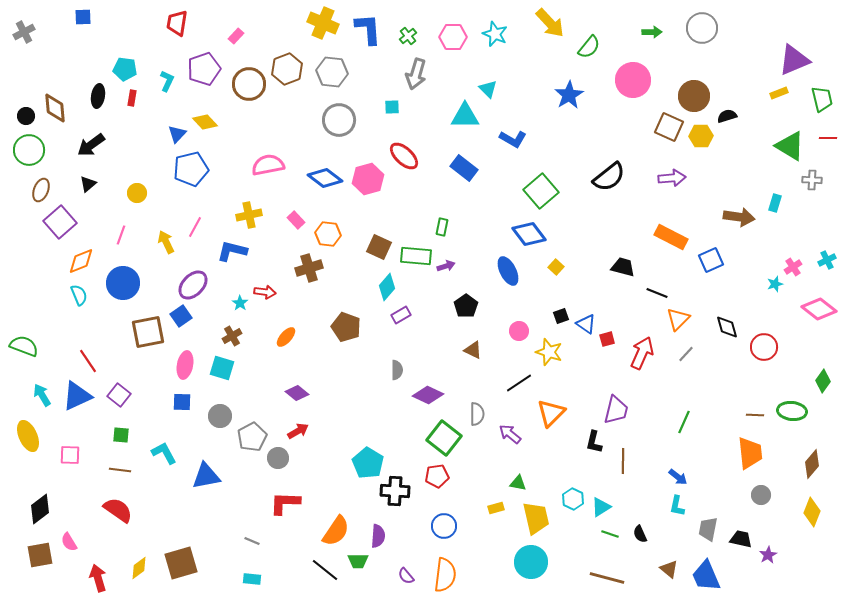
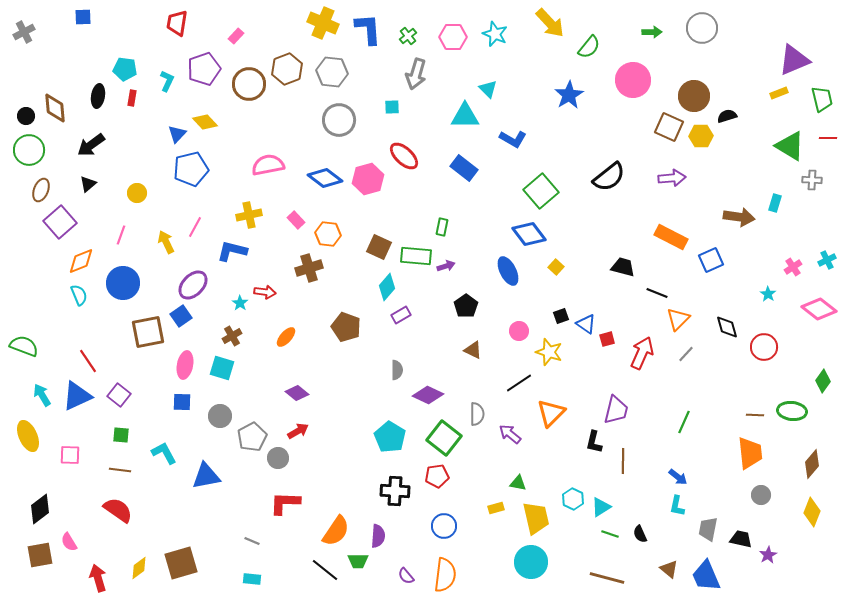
cyan star at (775, 284): moved 7 px left, 10 px down; rotated 21 degrees counterclockwise
cyan pentagon at (368, 463): moved 22 px right, 26 px up
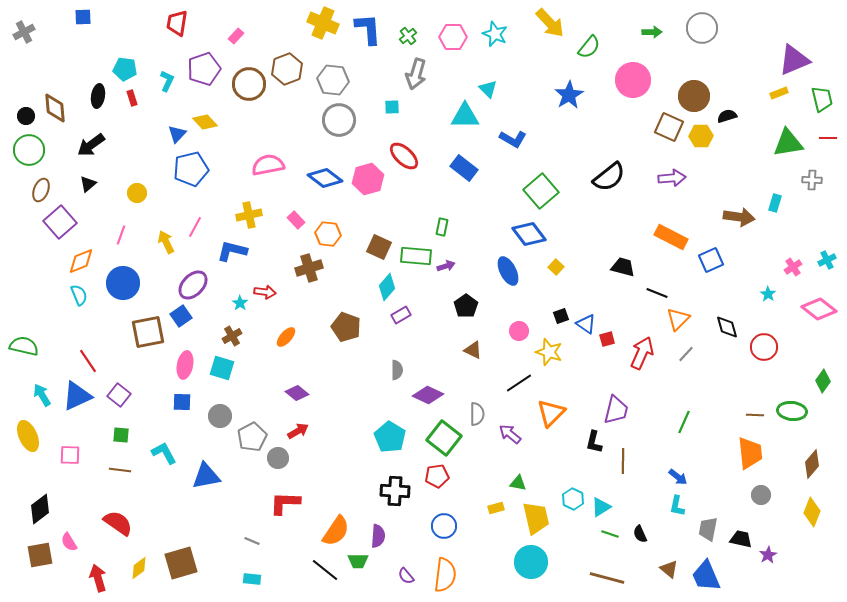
gray hexagon at (332, 72): moved 1 px right, 8 px down
red rectangle at (132, 98): rotated 28 degrees counterclockwise
green triangle at (790, 146): moved 2 px left, 3 px up; rotated 40 degrees counterclockwise
green semicircle at (24, 346): rotated 8 degrees counterclockwise
red semicircle at (118, 510): moved 13 px down
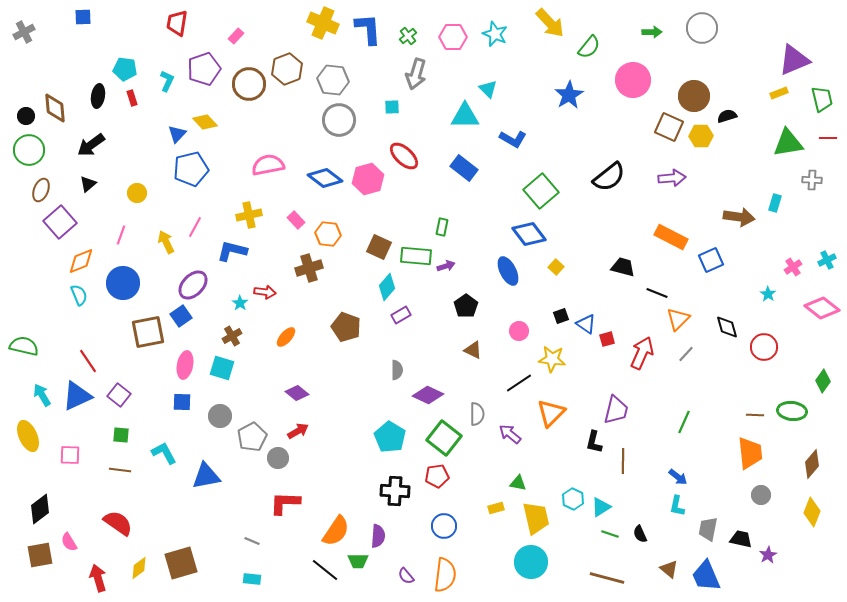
pink diamond at (819, 309): moved 3 px right, 1 px up
yellow star at (549, 352): moved 3 px right, 7 px down; rotated 12 degrees counterclockwise
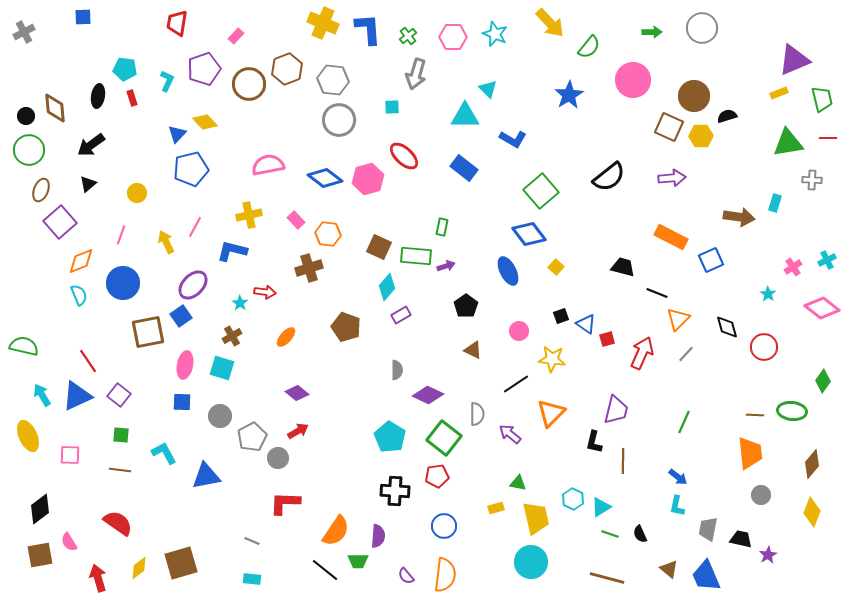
black line at (519, 383): moved 3 px left, 1 px down
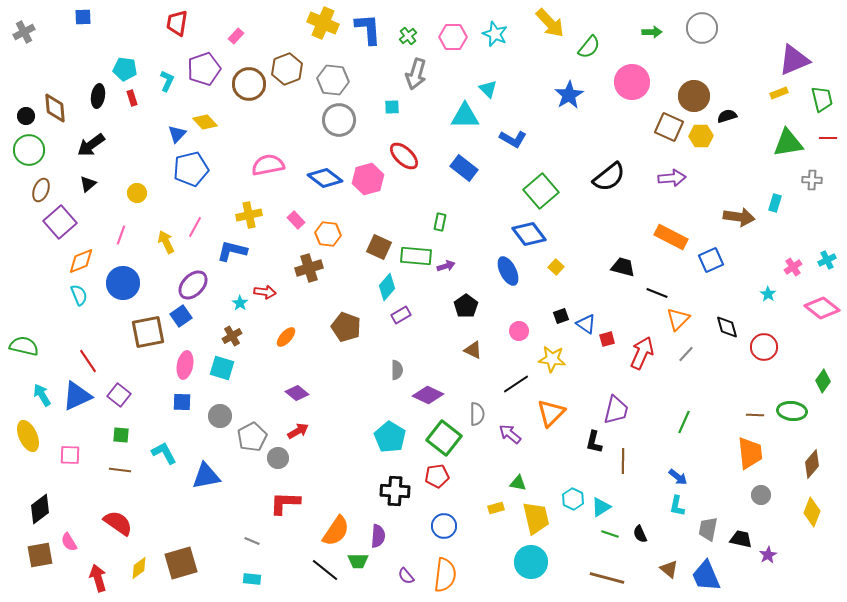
pink circle at (633, 80): moved 1 px left, 2 px down
green rectangle at (442, 227): moved 2 px left, 5 px up
